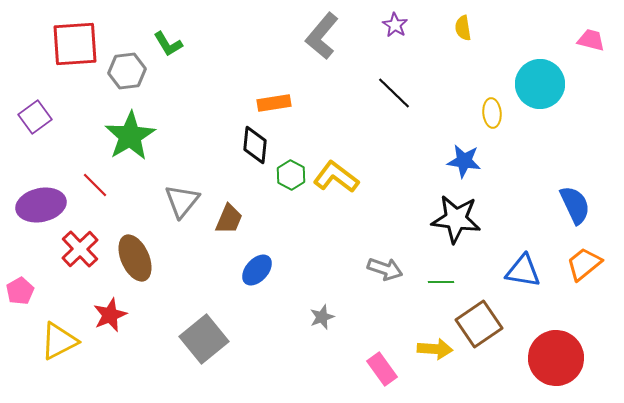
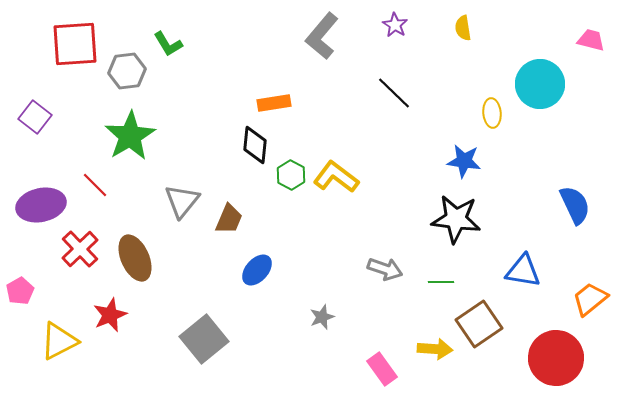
purple square: rotated 16 degrees counterclockwise
orange trapezoid: moved 6 px right, 35 px down
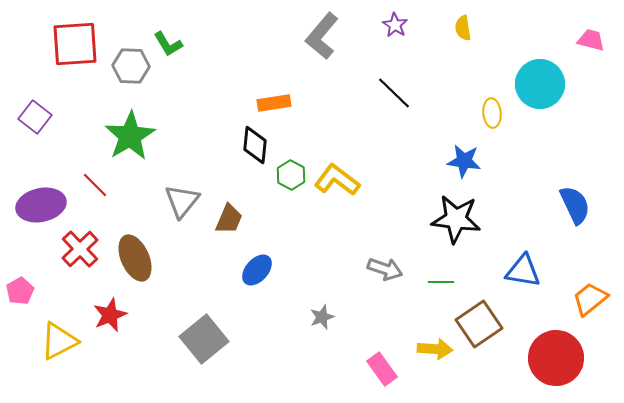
gray hexagon: moved 4 px right, 5 px up; rotated 9 degrees clockwise
yellow L-shape: moved 1 px right, 3 px down
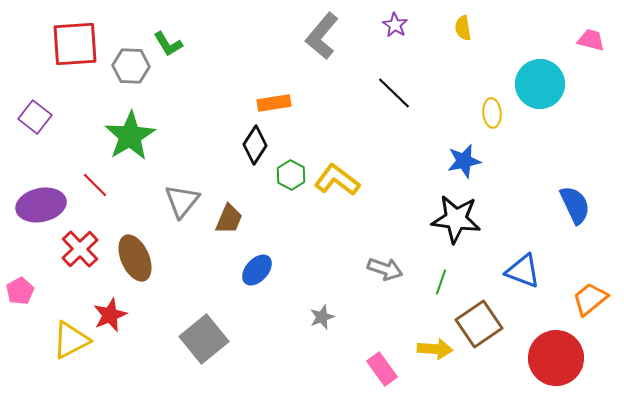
black diamond: rotated 27 degrees clockwise
blue star: rotated 20 degrees counterclockwise
blue triangle: rotated 12 degrees clockwise
green line: rotated 70 degrees counterclockwise
yellow triangle: moved 12 px right, 1 px up
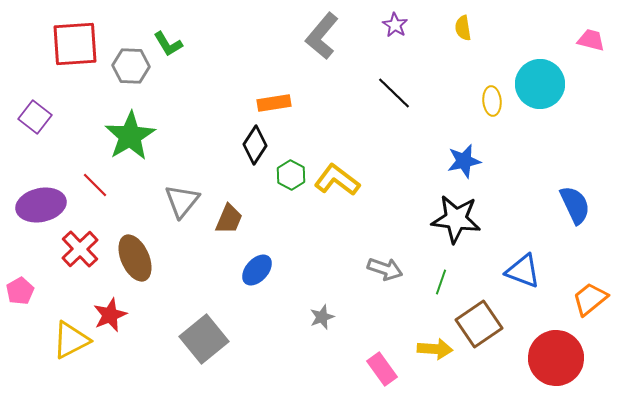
yellow ellipse: moved 12 px up
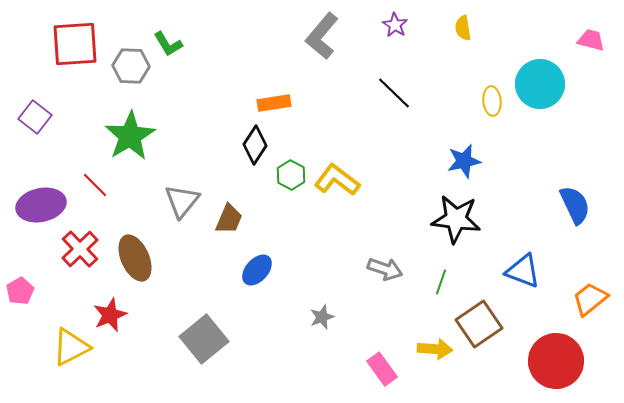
yellow triangle: moved 7 px down
red circle: moved 3 px down
